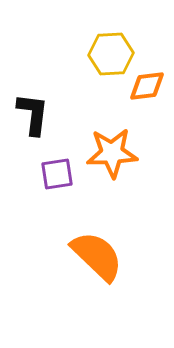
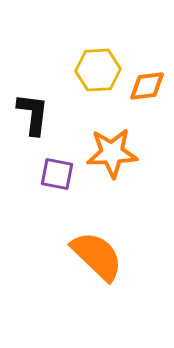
yellow hexagon: moved 13 px left, 16 px down
purple square: rotated 20 degrees clockwise
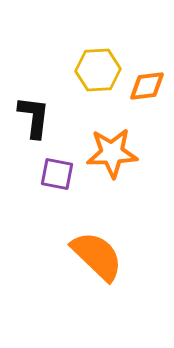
black L-shape: moved 1 px right, 3 px down
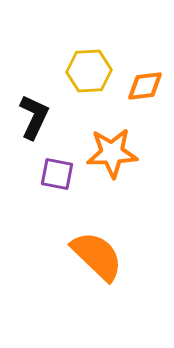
yellow hexagon: moved 9 px left, 1 px down
orange diamond: moved 2 px left
black L-shape: rotated 18 degrees clockwise
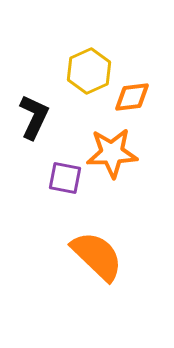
yellow hexagon: rotated 21 degrees counterclockwise
orange diamond: moved 13 px left, 11 px down
purple square: moved 8 px right, 4 px down
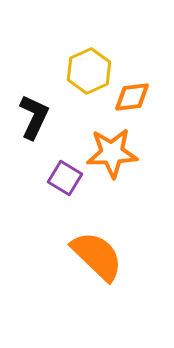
purple square: rotated 20 degrees clockwise
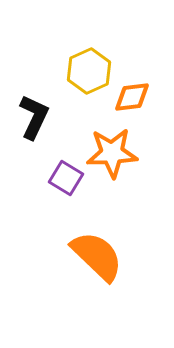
purple square: moved 1 px right
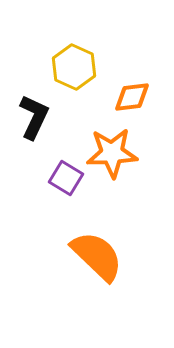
yellow hexagon: moved 15 px left, 4 px up; rotated 12 degrees counterclockwise
